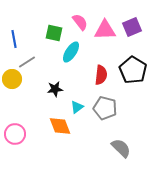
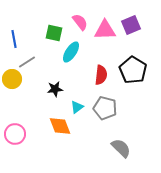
purple square: moved 1 px left, 2 px up
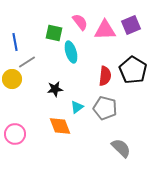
blue line: moved 1 px right, 3 px down
cyan ellipse: rotated 50 degrees counterclockwise
red semicircle: moved 4 px right, 1 px down
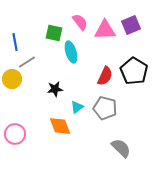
black pentagon: moved 1 px right, 1 px down
red semicircle: rotated 18 degrees clockwise
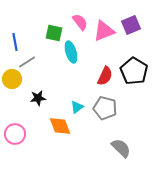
pink triangle: moved 1 px left, 1 px down; rotated 20 degrees counterclockwise
black star: moved 17 px left, 9 px down
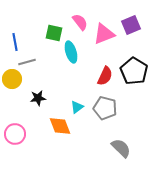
pink triangle: moved 3 px down
gray line: rotated 18 degrees clockwise
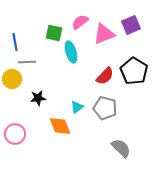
pink semicircle: rotated 90 degrees counterclockwise
gray line: rotated 12 degrees clockwise
red semicircle: rotated 18 degrees clockwise
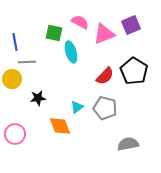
pink semicircle: rotated 66 degrees clockwise
gray semicircle: moved 7 px right, 4 px up; rotated 55 degrees counterclockwise
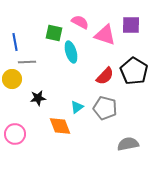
purple square: rotated 24 degrees clockwise
pink triangle: moved 1 px right, 1 px down; rotated 40 degrees clockwise
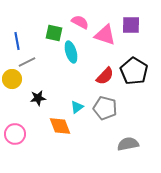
blue line: moved 2 px right, 1 px up
gray line: rotated 24 degrees counterclockwise
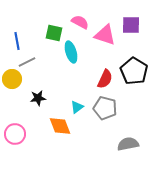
red semicircle: moved 3 px down; rotated 18 degrees counterclockwise
